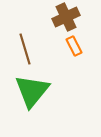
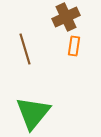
orange rectangle: rotated 36 degrees clockwise
green triangle: moved 1 px right, 22 px down
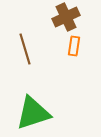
green triangle: rotated 33 degrees clockwise
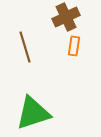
brown line: moved 2 px up
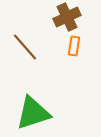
brown cross: moved 1 px right
brown line: rotated 24 degrees counterclockwise
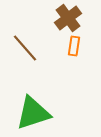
brown cross: moved 1 px right, 1 px down; rotated 12 degrees counterclockwise
brown line: moved 1 px down
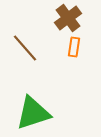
orange rectangle: moved 1 px down
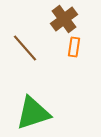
brown cross: moved 4 px left, 1 px down
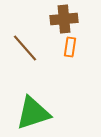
brown cross: rotated 32 degrees clockwise
orange rectangle: moved 4 px left
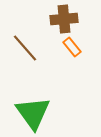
orange rectangle: moved 2 px right; rotated 48 degrees counterclockwise
green triangle: rotated 48 degrees counterclockwise
